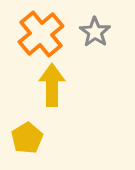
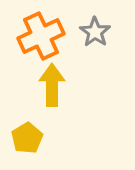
orange cross: moved 2 px down; rotated 15 degrees clockwise
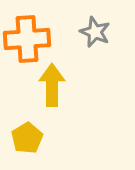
gray star: rotated 12 degrees counterclockwise
orange cross: moved 14 px left, 3 px down; rotated 21 degrees clockwise
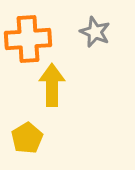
orange cross: moved 1 px right
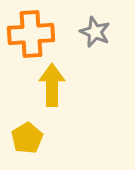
orange cross: moved 3 px right, 5 px up
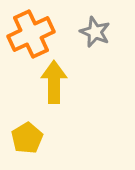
orange cross: rotated 21 degrees counterclockwise
yellow arrow: moved 2 px right, 3 px up
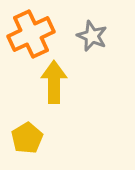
gray star: moved 3 px left, 4 px down
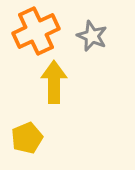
orange cross: moved 5 px right, 3 px up
yellow pentagon: rotated 8 degrees clockwise
